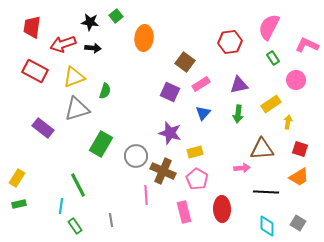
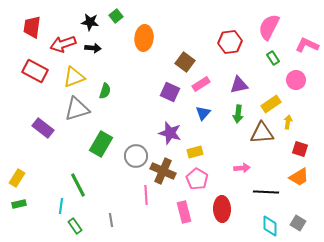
brown triangle at (262, 149): moved 16 px up
cyan diamond at (267, 226): moved 3 px right
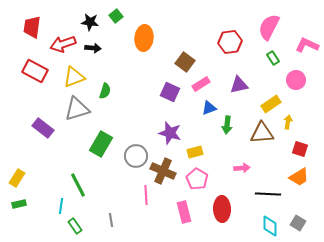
blue triangle at (203, 113): moved 6 px right, 5 px up; rotated 28 degrees clockwise
green arrow at (238, 114): moved 11 px left, 11 px down
black line at (266, 192): moved 2 px right, 2 px down
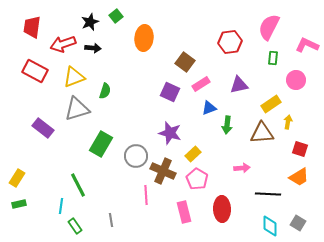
black star at (90, 22): rotated 30 degrees counterclockwise
green rectangle at (273, 58): rotated 40 degrees clockwise
yellow rectangle at (195, 152): moved 2 px left, 2 px down; rotated 28 degrees counterclockwise
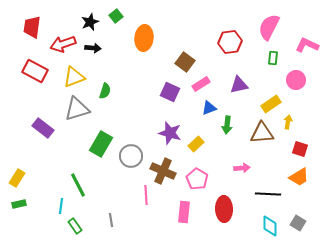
yellow rectangle at (193, 154): moved 3 px right, 10 px up
gray circle at (136, 156): moved 5 px left
red ellipse at (222, 209): moved 2 px right
pink rectangle at (184, 212): rotated 20 degrees clockwise
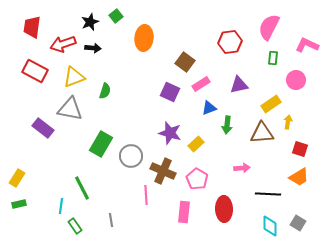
gray triangle at (77, 109): moved 7 px left; rotated 28 degrees clockwise
green line at (78, 185): moved 4 px right, 3 px down
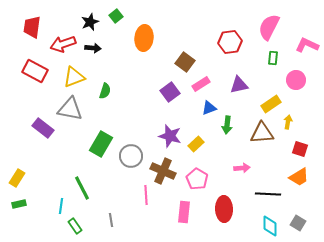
purple square at (170, 92): rotated 30 degrees clockwise
purple star at (170, 133): moved 3 px down
